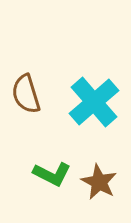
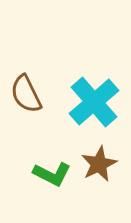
brown semicircle: rotated 9 degrees counterclockwise
brown star: moved 18 px up; rotated 18 degrees clockwise
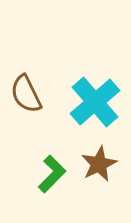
cyan cross: moved 1 px right
green L-shape: rotated 72 degrees counterclockwise
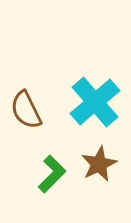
brown semicircle: moved 16 px down
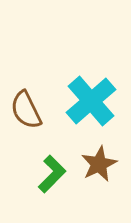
cyan cross: moved 4 px left, 1 px up
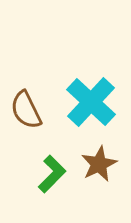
cyan cross: moved 1 px down; rotated 6 degrees counterclockwise
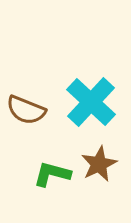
brown semicircle: rotated 42 degrees counterclockwise
green L-shape: rotated 120 degrees counterclockwise
